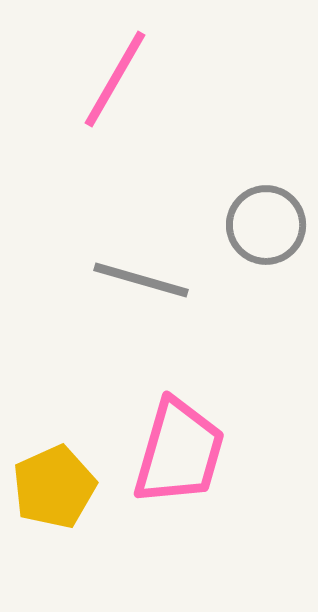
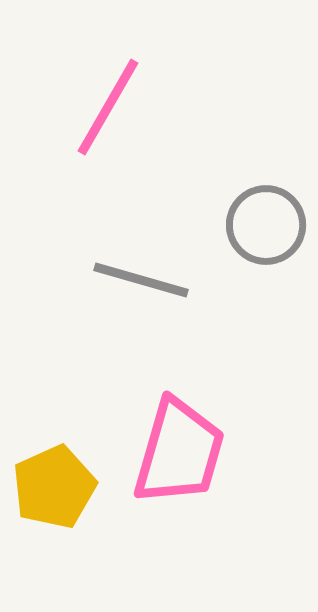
pink line: moved 7 px left, 28 px down
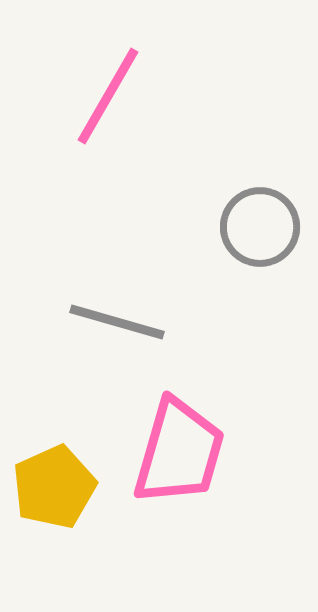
pink line: moved 11 px up
gray circle: moved 6 px left, 2 px down
gray line: moved 24 px left, 42 px down
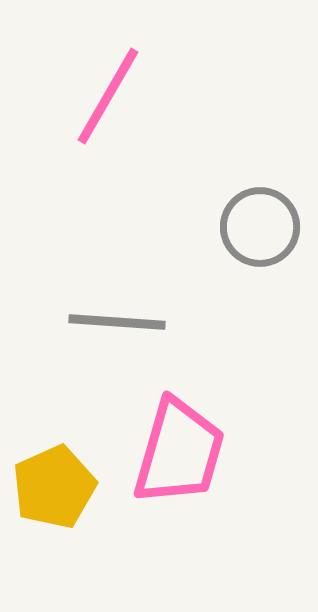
gray line: rotated 12 degrees counterclockwise
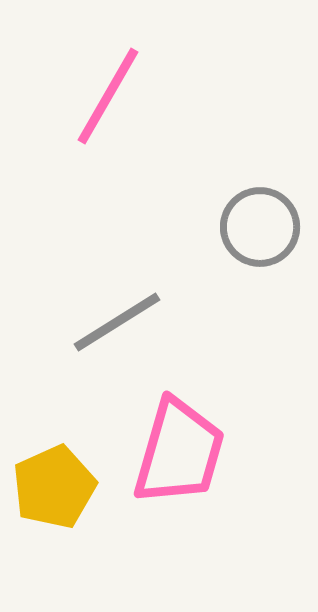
gray line: rotated 36 degrees counterclockwise
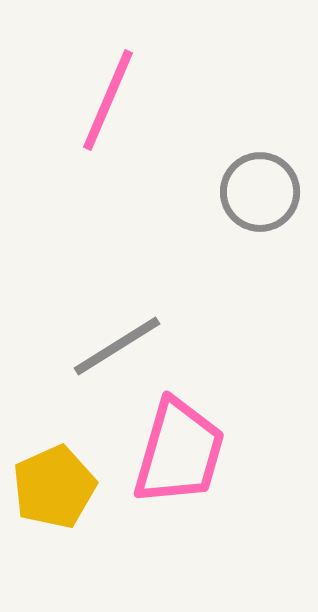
pink line: moved 4 px down; rotated 7 degrees counterclockwise
gray circle: moved 35 px up
gray line: moved 24 px down
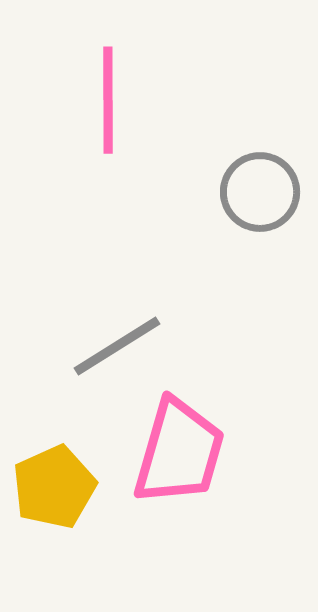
pink line: rotated 23 degrees counterclockwise
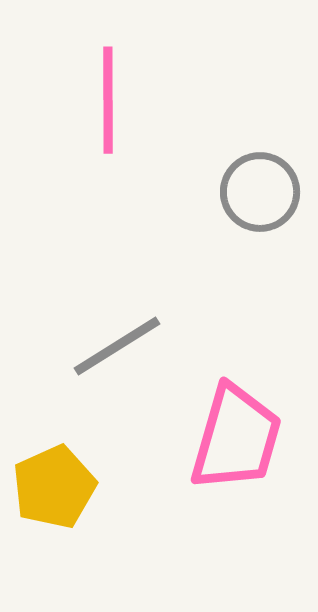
pink trapezoid: moved 57 px right, 14 px up
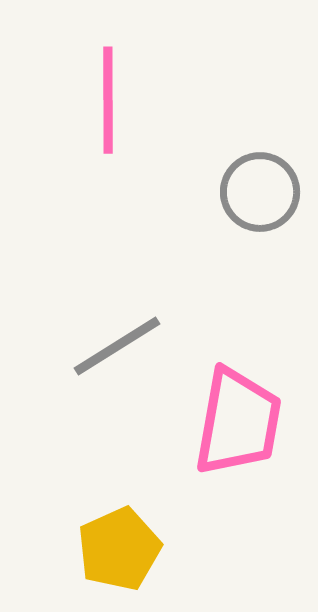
pink trapezoid: moved 2 px right, 16 px up; rotated 6 degrees counterclockwise
yellow pentagon: moved 65 px right, 62 px down
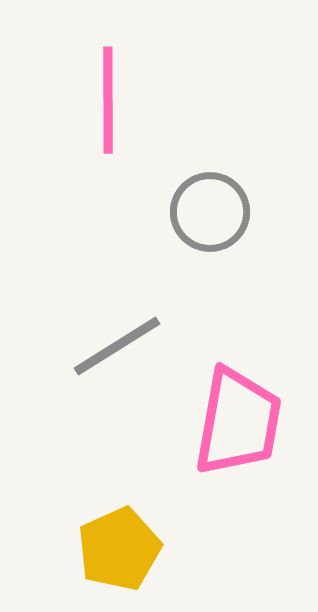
gray circle: moved 50 px left, 20 px down
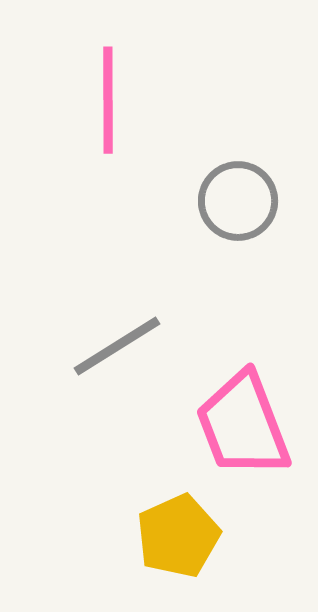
gray circle: moved 28 px right, 11 px up
pink trapezoid: moved 5 px right, 3 px down; rotated 149 degrees clockwise
yellow pentagon: moved 59 px right, 13 px up
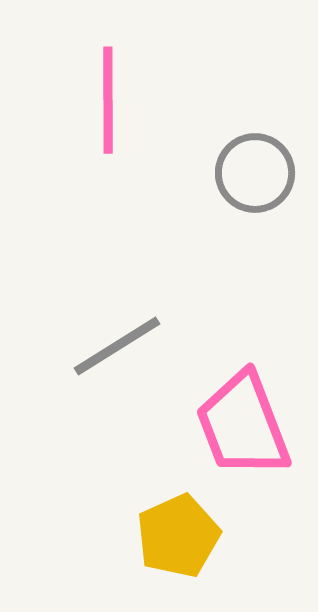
gray circle: moved 17 px right, 28 px up
